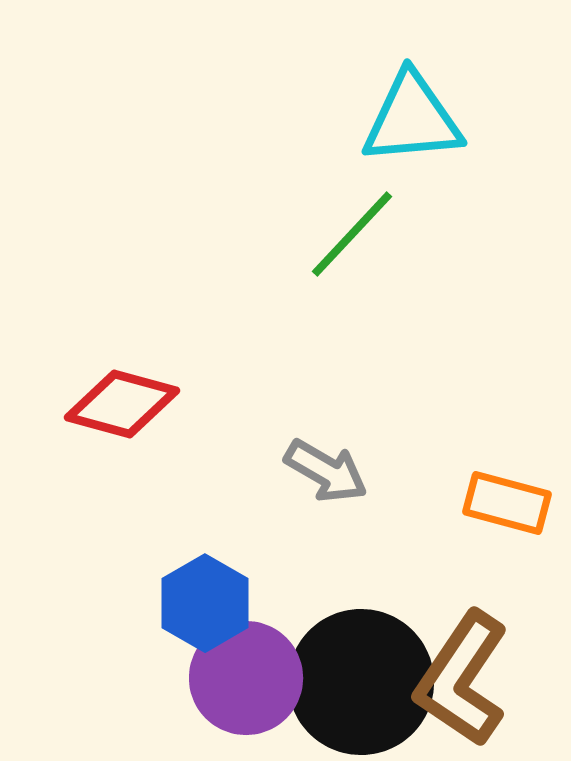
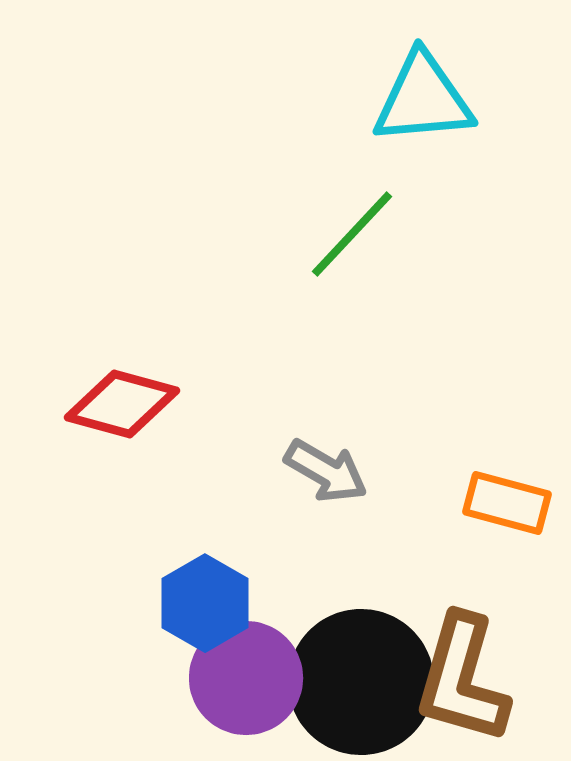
cyan triangle: moved 11 px right, 20 px up
brown L-shape: rotated 18 degrees counterclockwise
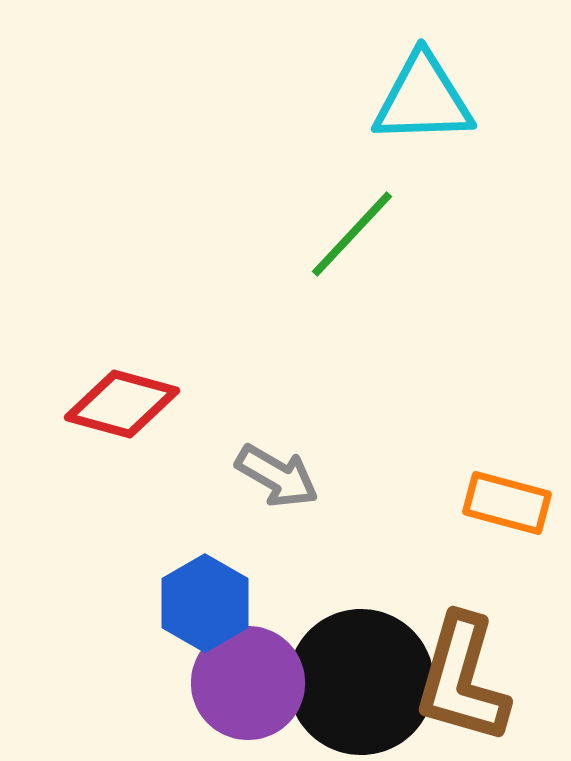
cyan triangle: rotated 3 degrees clockwise
gray arrow: moved 49 px left, 5 px down
purple circle: moved 2 px right, 5 px down
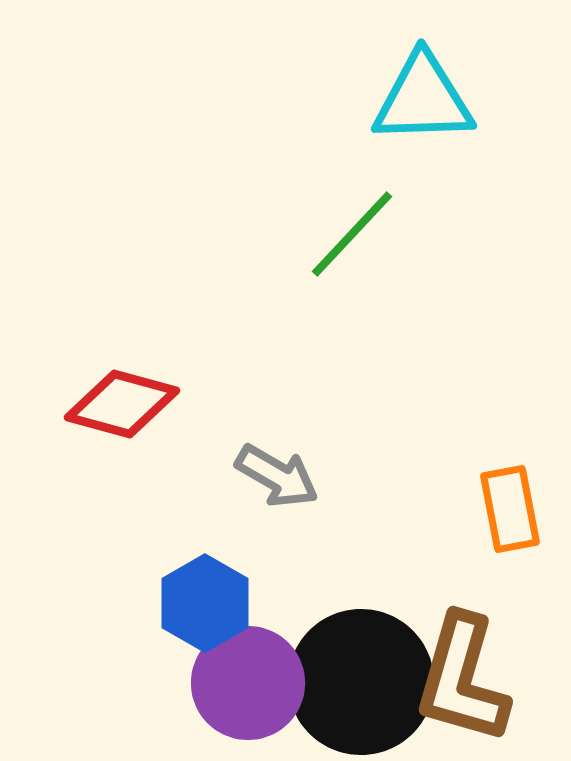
orange rectangle: moved 3 px right, 6 px down; rotated 64 degrees clockwise
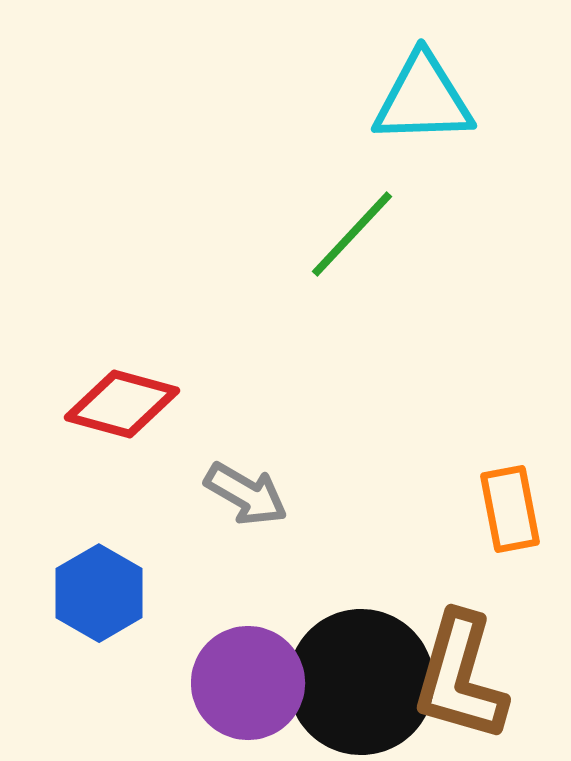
gray arrow: moved 31 px left, 18 px down
blue hexagon: moved 106 px left, 10 px up
brown L-shape: moved 2 px left, 2 px up
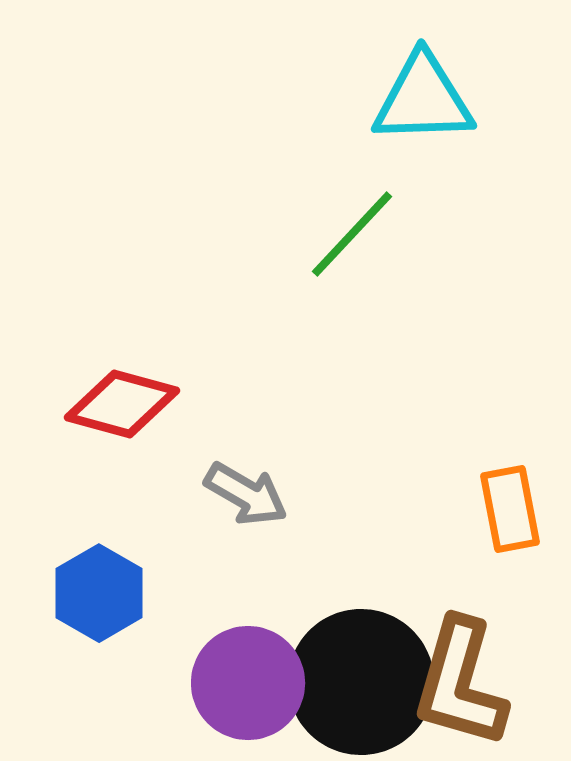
brown L-shape: moved 6 px down
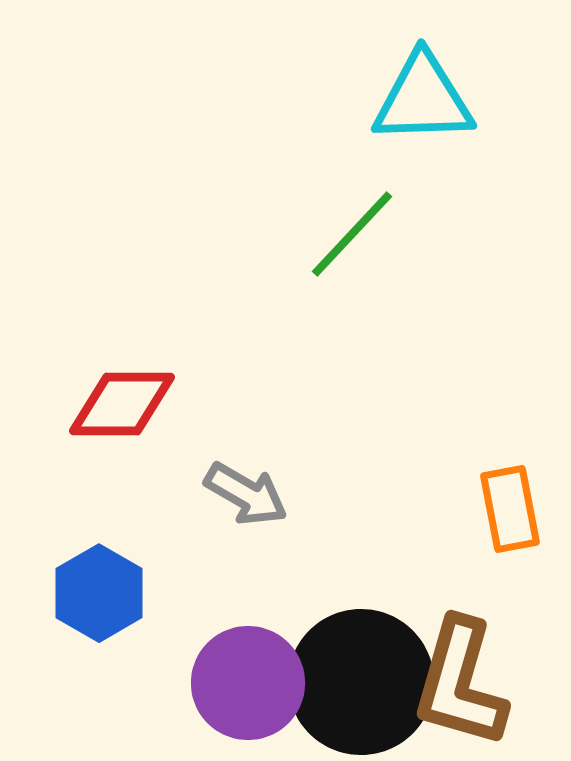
red diamond: rotated 15 degrees counterclockwise
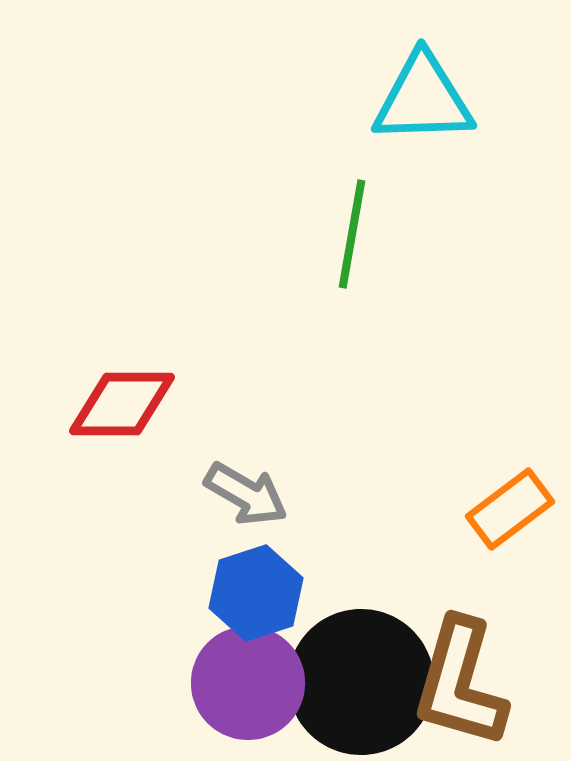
green line: rotated 33 degrees counterclockwise
orange rectangle: rotated 64 degrees clockwise
blue hexagon: moved 157 px right; rotated 12 degrees clockwise
